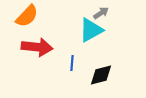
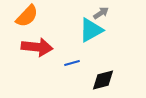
blue line: rotated 70 degrees clockwise
black diamond: moved 2 px right, 5 px down
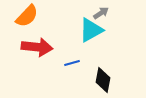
black diamond: rotated 65 degrees counterclockwise
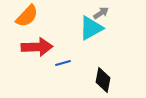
cyan triangle: moved 2 px up
red arrow: rotated 8 degrees counterclockwise
blue line: moved 9 px left
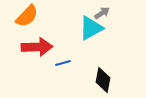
gray arrow: moved 1 px right
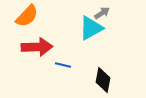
blue line: moved 2 px down; rotated 28 degrees clockwise
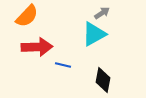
cyan triangle: moved 3 px right, 6 px down
